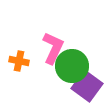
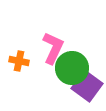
green circle: moved 2 px down
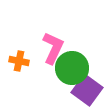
purple square: moved 4 px down
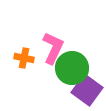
orange cross: moved 5 px right, 3 px up
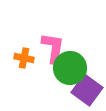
pink L-shape: rotated 16 degrees counterclockwise
green circle: moved 2 px left
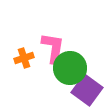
orange cross: rotated 30 degrees counterclockwise
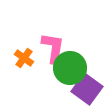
orange cross: rotated 36 degrees counterclockwise
purple square: moved 1 px up
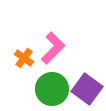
pink L-shape: rotated 36 degrees clockwise
green circle: moved 18 px left, 21 px down
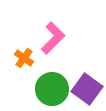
pink L-shape: moved 10 px up
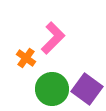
orange cross: moved 2 px right
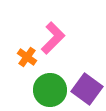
orange cross: moved 1 px right, 1 px up
green circle: moved 2 px left, 1 px down
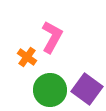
pink L-shape: moved 1 px left, 1 px up; rotated 16 degrees counterclockwise
